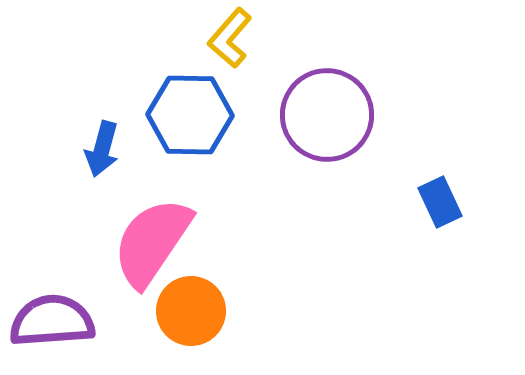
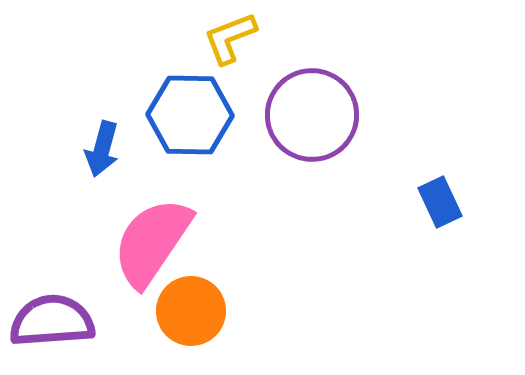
yellow L-shape: rotated 28 degrees clockwise
purple circle: moved 15 px left
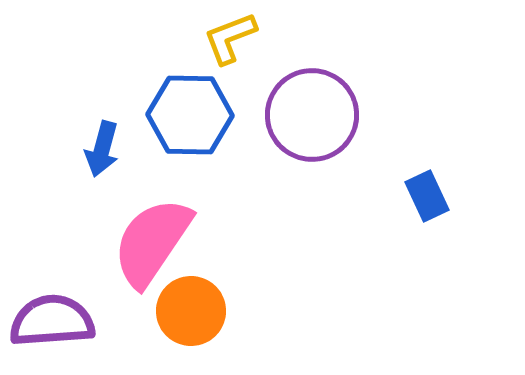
blue rectangle: moved 13 px left, 6 px up
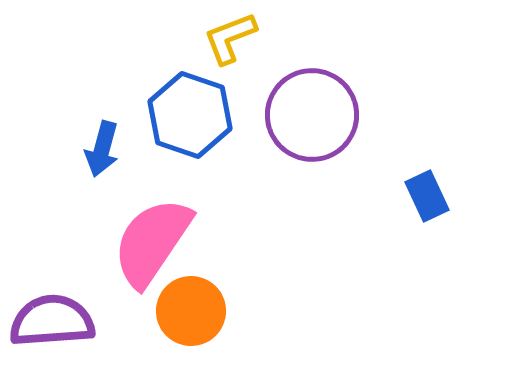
blue hexagon: rotated 18 degrees clockwise
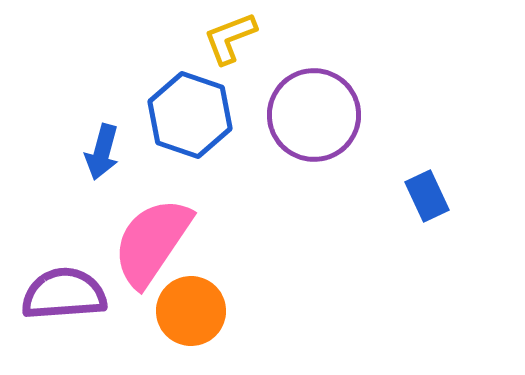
purple circle: moved 2 px right
blue arrow: moved 3 px down
purple semicircle: moved 12 px right, 27 px up
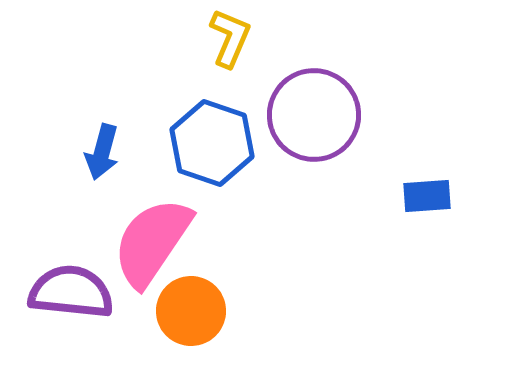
yellow L-shape: rotated 134 degrees clockwise
blue hexagon: moved 22 px right, 28 px down
blue rectangle: rotated 69 degrees counterclockwise
purple semicircle: moved 7 px right, 2 px up; rotated 10 degrees clockwise
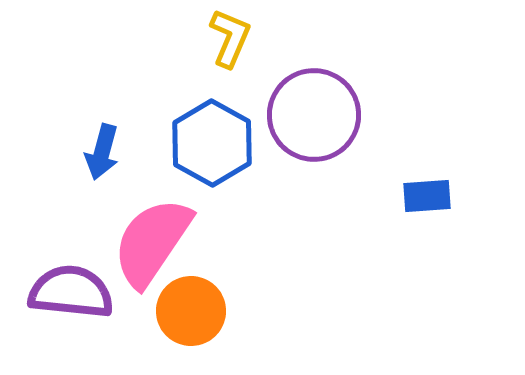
blue hexagon: rotated 10 degrees clockwise
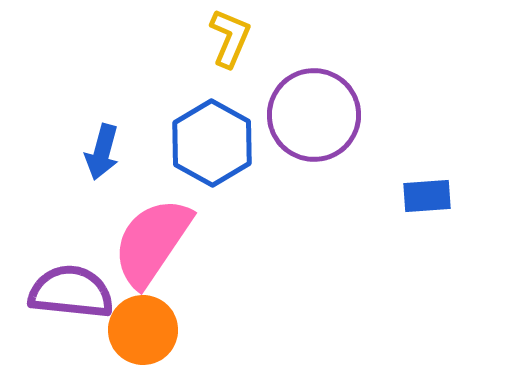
orange circle: moved 48 px left, 19 px down
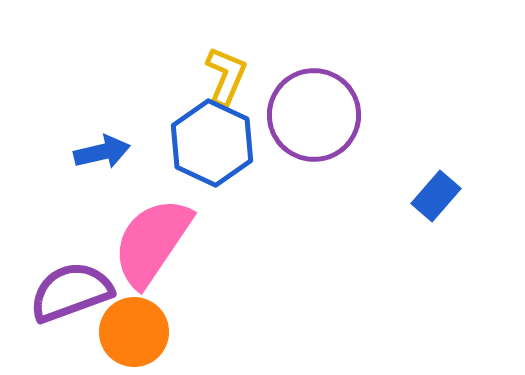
yellow L-shape: moved 4 px left, 38 px down
blue hexagon: rotated 4 degrees counterclockwise
blue arrow: rotated 118 degrees counterclockwise
blue rectangle: moved 9 px right; rotated 45 degrees counterclockwise
purple semicircle: rotated 26 degrees counterclockwise
orange circle: moved 9 px left, 2 px down
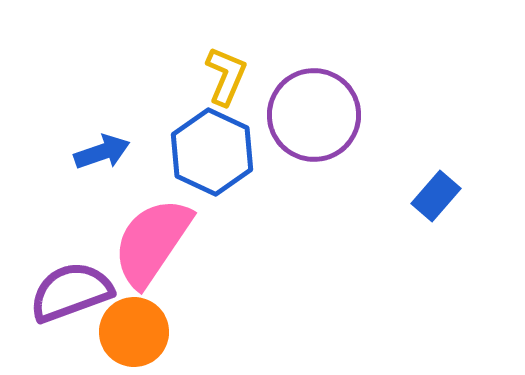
blue hexagon: moved 9 px down
blue arrow: rotated 6 degrees counterclockwise
